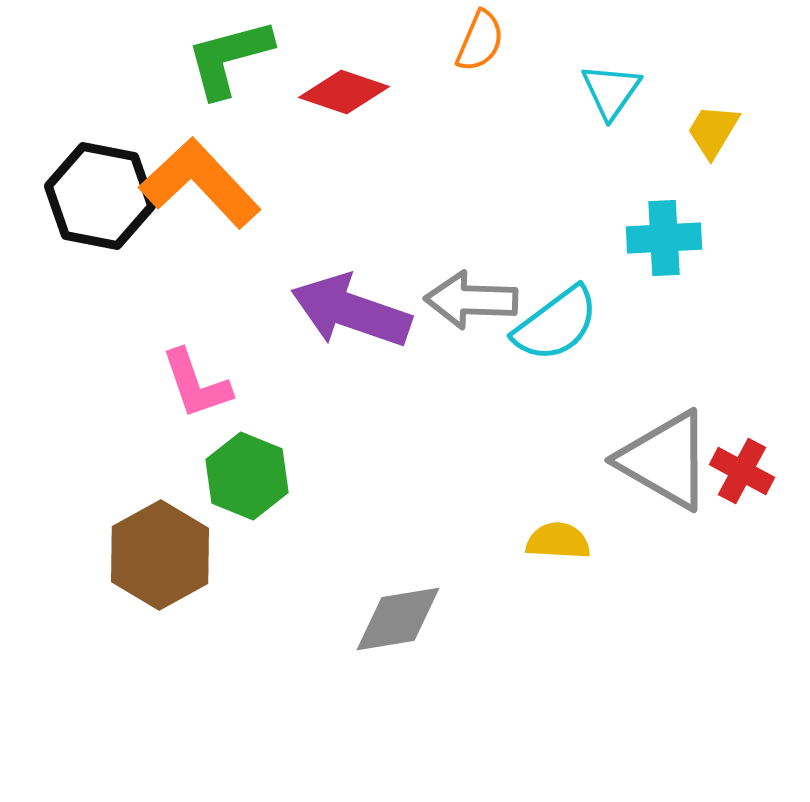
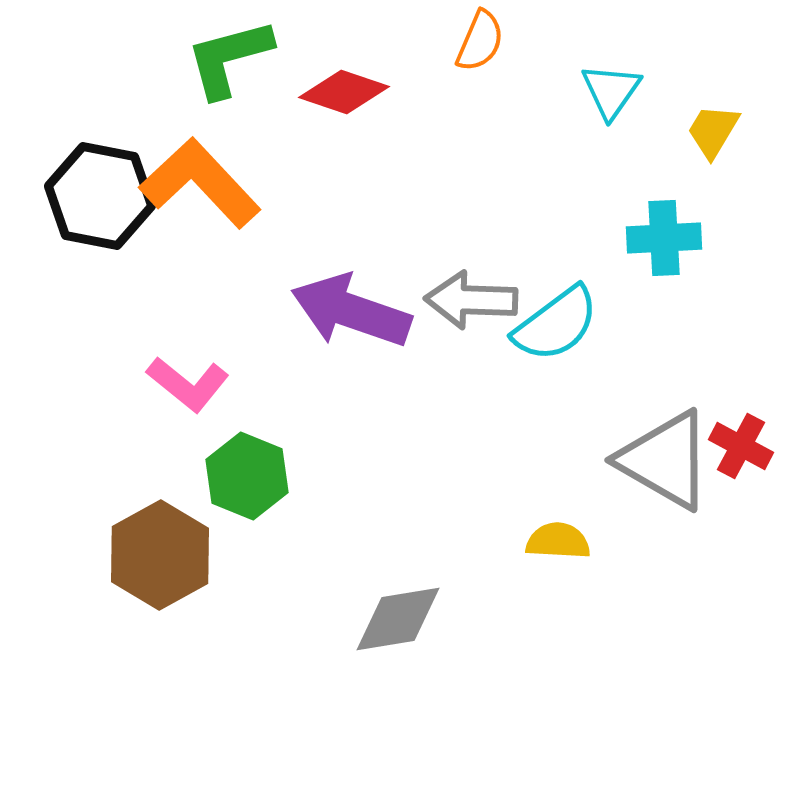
pink L-shape: moved 8 px left; rotated 32 degrees counterclockwise
red cross: moved 1 px left, 25 px up
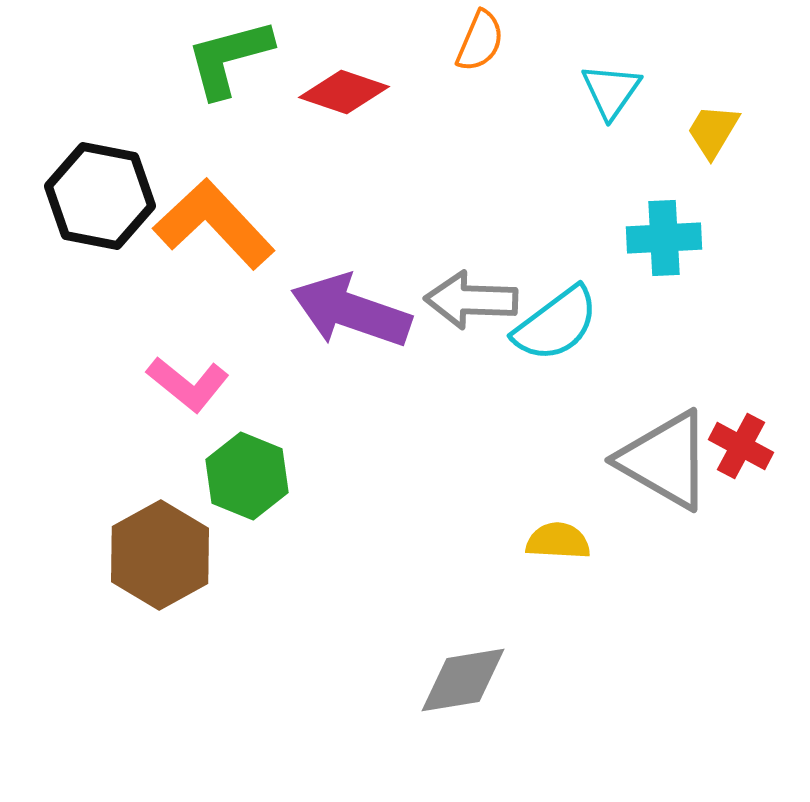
orange L-shape: moved 14 px right, 41 px down
gray diamond: moved 65 px right, 61 px down
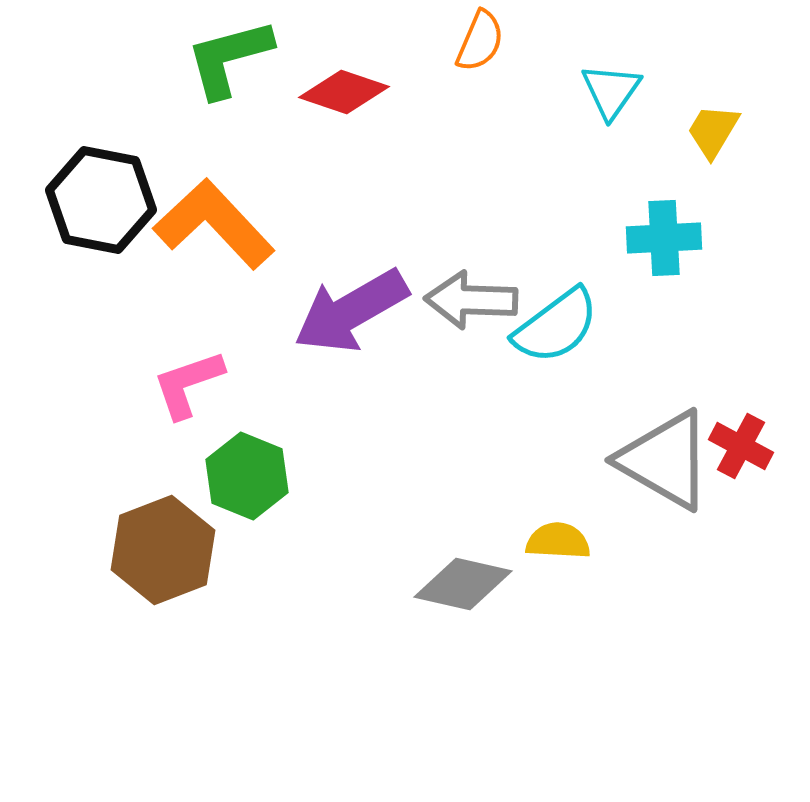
black hexagon: moved 1 px right, 4 px down
purple arrow: rotated 49 degrees counterclockwise
cyan semicircle: moved 2 px down
pink L-shape: rotated 122 degrees clockwise
brown hexagon: moved 3 px right, 5 px up; rotated 8 degrees clockwise
gray diamond: moved 96 px up; rotated 22 degrees clockwise
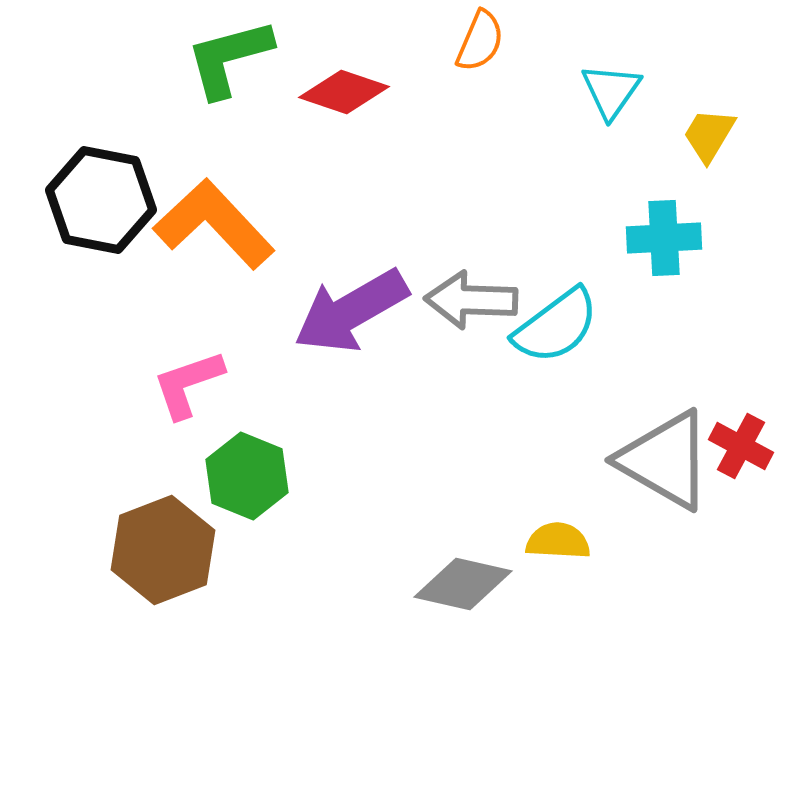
yellow trapezoid: moved 4 px left, 4 px down
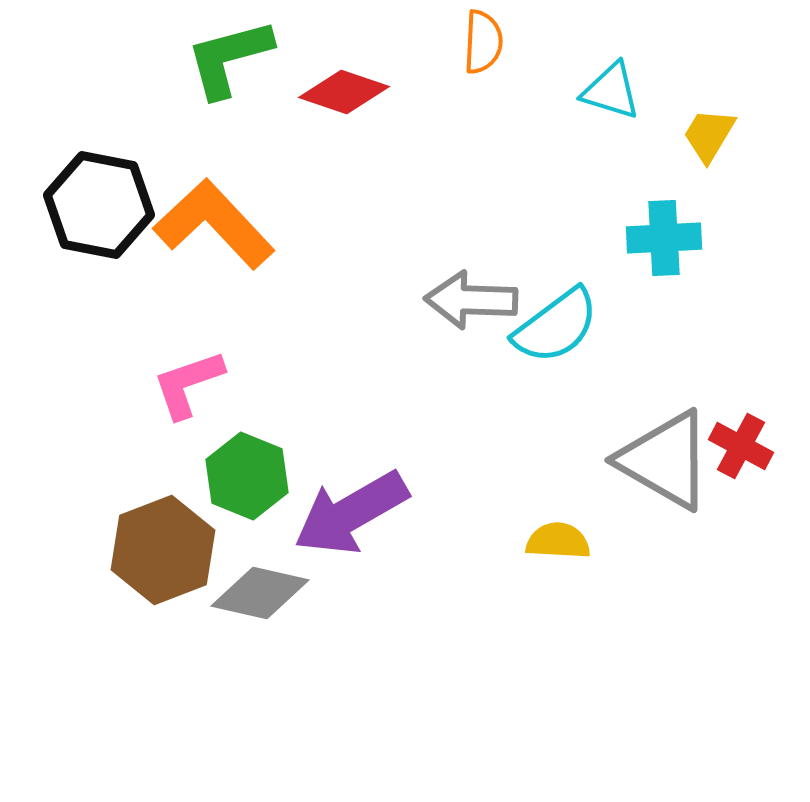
orange semicircle: moved 3 px right, 1 px down; rotated 20 degrees counterclockwise
cyan triangle: rotated 48 degrees counterclockwise
black hexagon: moved 2 px left, 5 px down
purple arrow: moved 202 px down
gray diamond: moved 203 px left, 9 px down
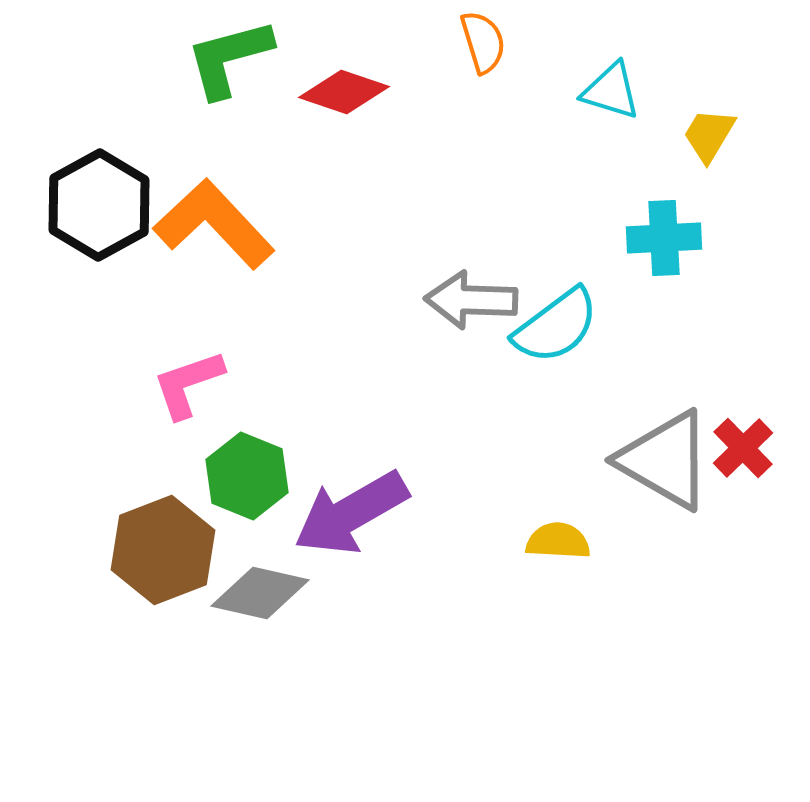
orange semicircle: rotated 20 degrees counterclockwise
black hexagon: rotated 20 degrees clockwise
red cross: moved 2 px right, 2 px down; rotated 18 degrees clockwise
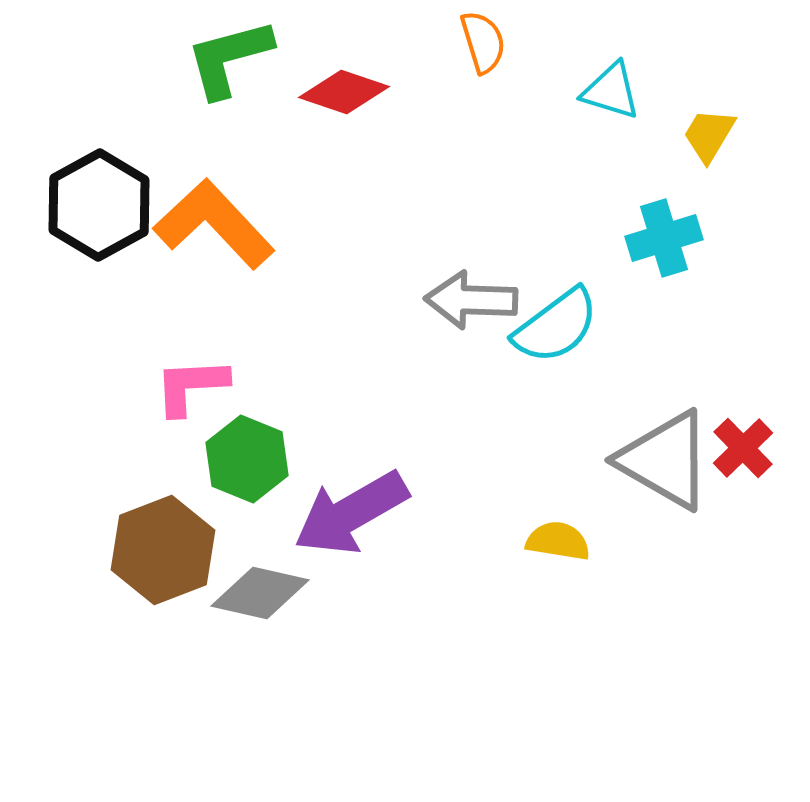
cyan cross: rotated 14 degrees counterclockwise
pink L-shape: moved 3 px right, 2 px down; rotated 16 degrees clockwise
green hexagon: moved 17 px up
yellow semicircle: rotated 6 degrees clockwise
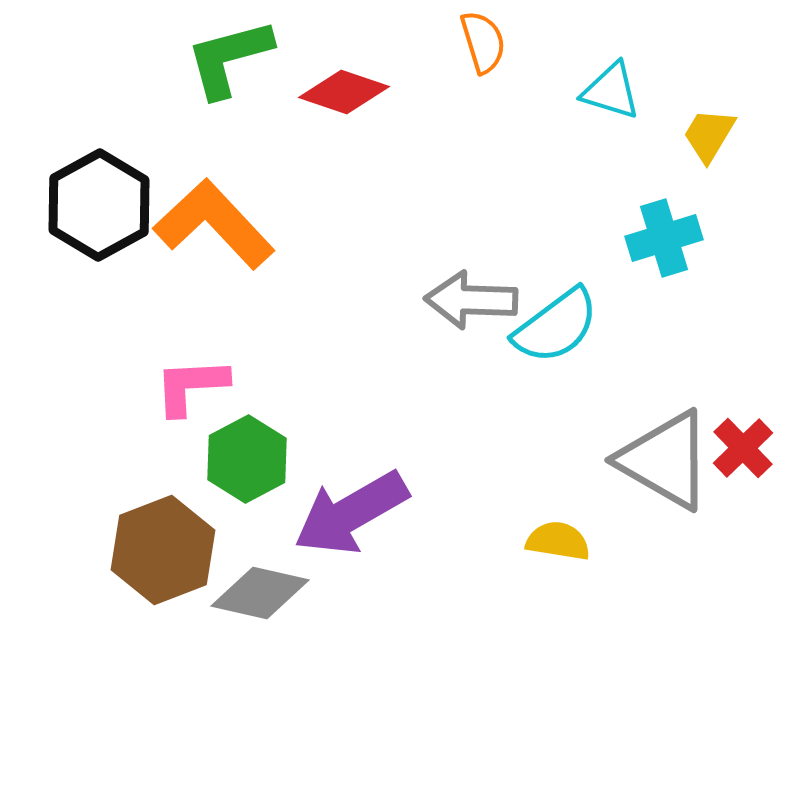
green hexagon: rotated 10 degrees clockwise
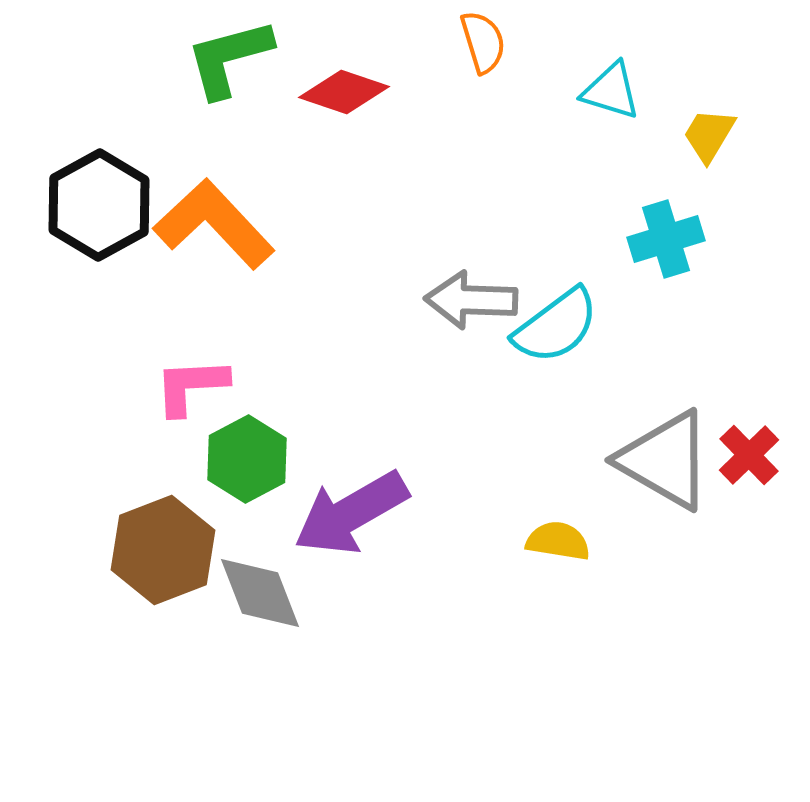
cyan cross: moved 2 px right, 1 px down
red cross: moved 6 px right, 7 px down
gray diamond: rotated 56 degrees clockwise
